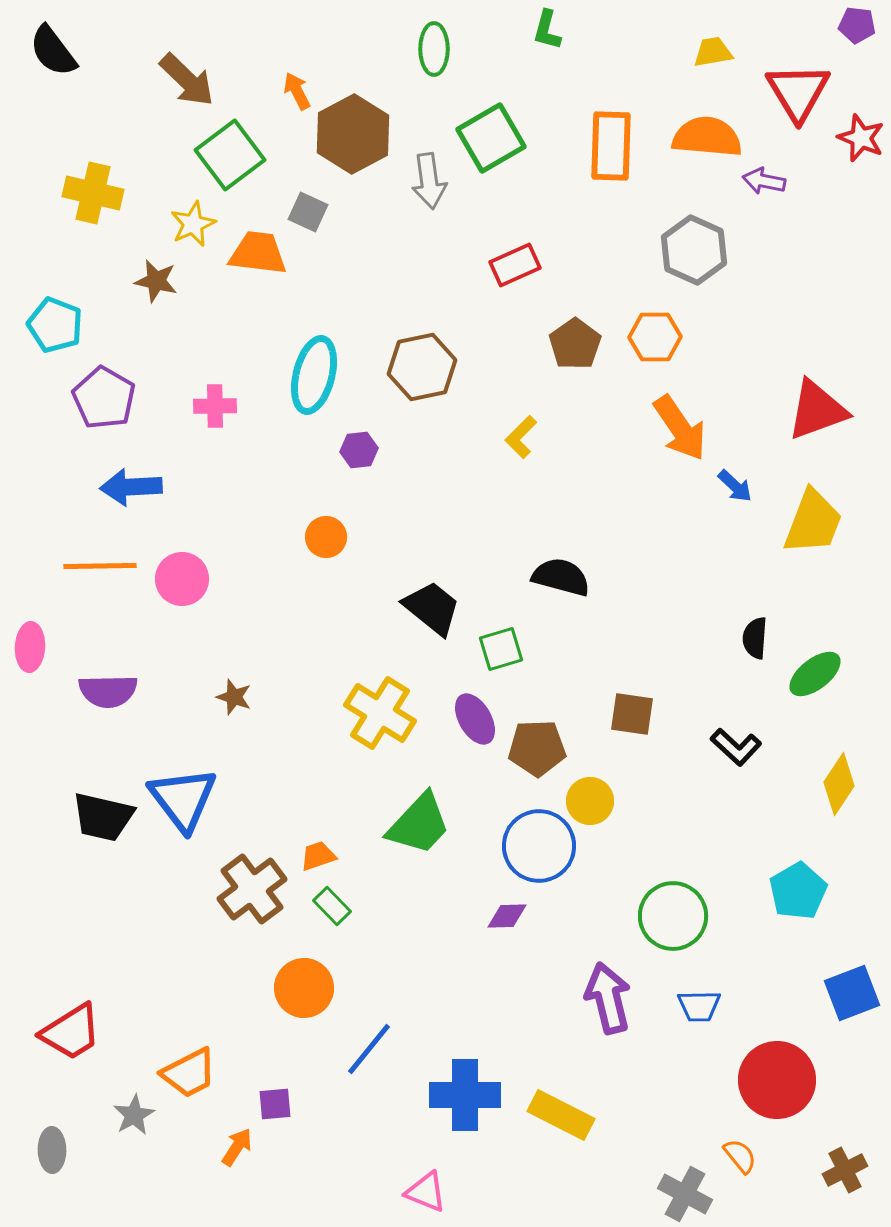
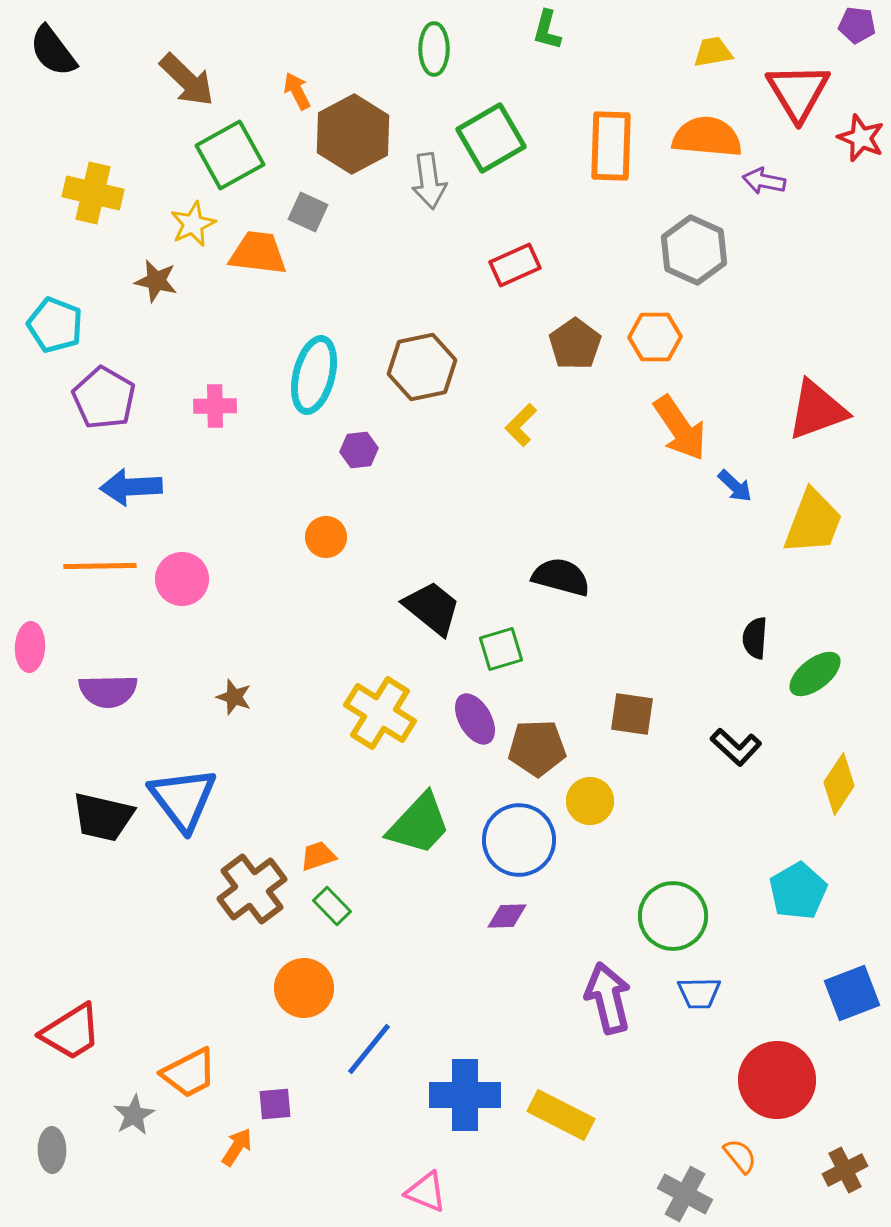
green square at (230, 155): rotated 8 degrees clockwise
yellow L-shape at (521, 437): moved 12 px up
blue circle at (539, 846): moved 20 px left, 6 px up
blue trapezoid at (699, 1006): moved 13 px up
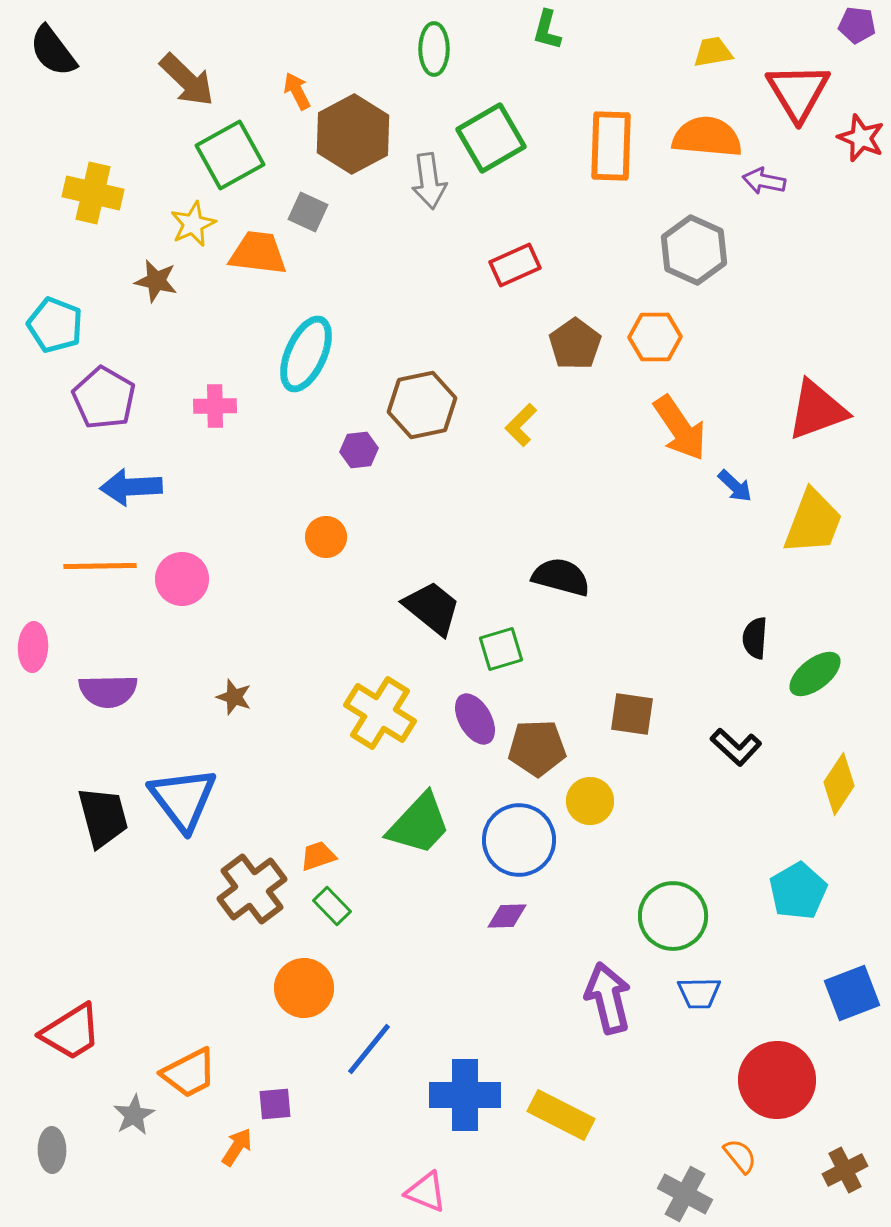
brown hexagon at (422, 367): moved 38 px down
cyan ellipse at (314, 375): moved 8 px left, 21 px up; rotated 10 degrees clockwise
pink ellipse at (30, 647): moved 3 px right
black trapezoid at (103, 817): rotated 118 degrees counterclockwise
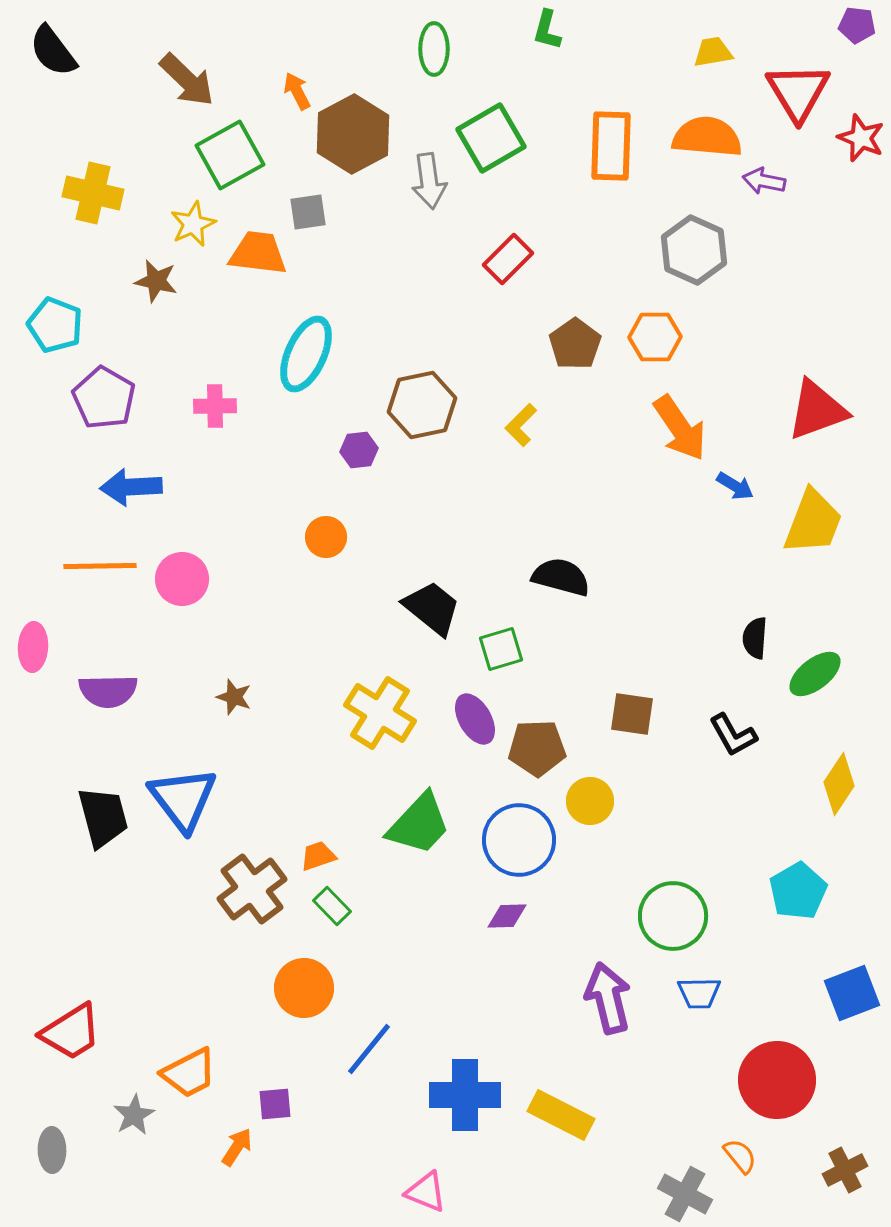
gray square at (308, 212): rotated 33 degrees counterclockwise
red rectangle at (515, 265): moved 7 px left, 6 px up; rotated 21 degrees counterclockwise
blue arrow at (735, 486): rotated 12 degrees counterclockwise
black L-shape at (736, 747): moved 3 px left, 12 px up; rotated 18 degrees clockwise
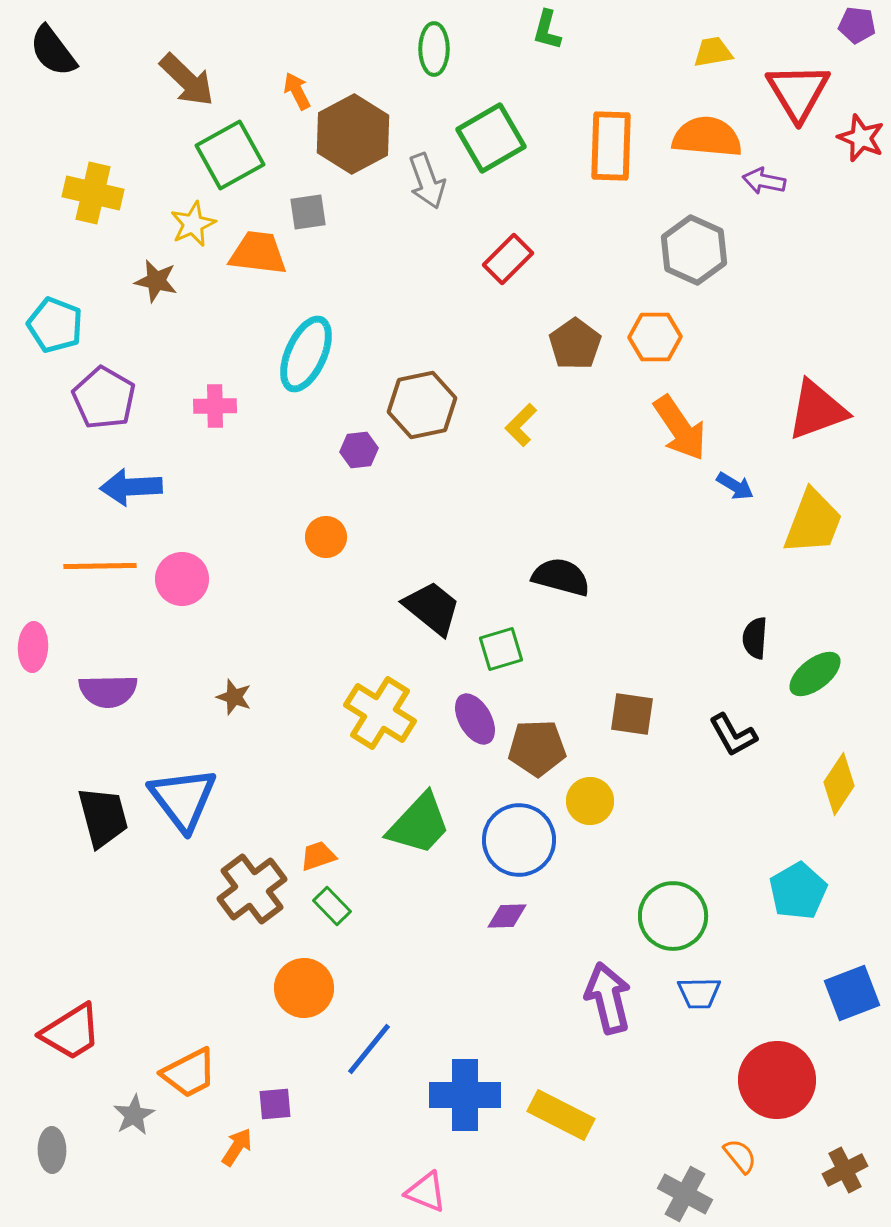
gray arrow at (429, 181): moved 2 px left; rotated 12 degrees counterclockwise
